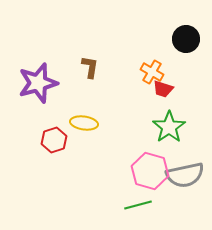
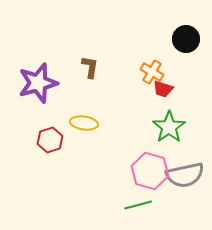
red hexagon: moved 4 px left
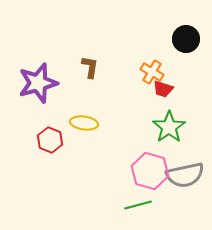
red hexagon: rotated 20 degrees counterclockwise
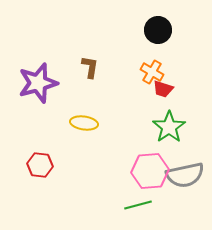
black circle: moved 28 px left, 9 px up
red hexagon: moved 10 px left, 25 px down; rotated 15 degrees counterclockwise
pink hexagon: rotated 21 degrees counterclockwise
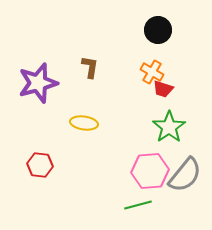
gray semicircle: rotated 39 degrees counterclockwise
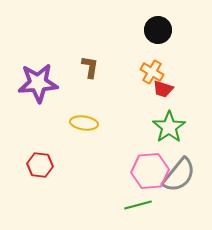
purple star: rotated 12 degrees clockwise
gray semicircle: moved 6 px left
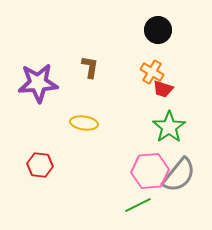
green line: rotated 12 degrees counterclockwise
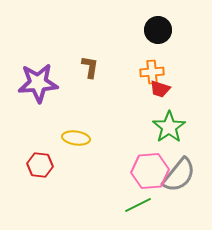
orange cross: rotated 35 degrees counterclockwise
red trapezoid: moved 3 px left
yellow ellipse: moved 8 px left, 15 px down
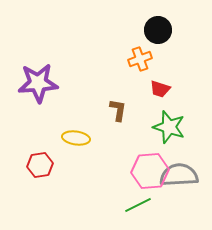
brown L-shape: moved 28 px right, 43 px down
orange cross: moved 12 px left, 13 px up; rotated 15 degrees counterclockwise
green star: rotated 20 degrees counterclockwise
red hexagon: rotated 15 degrees counterclockwise
gray semicircle: rotated 132 degrees counterclockwise
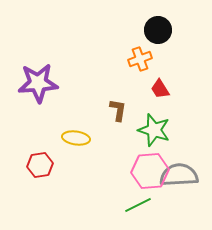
red trapezoid: rotated 40 degrees clockwise
green star: moved 15 px left, 3 px down
